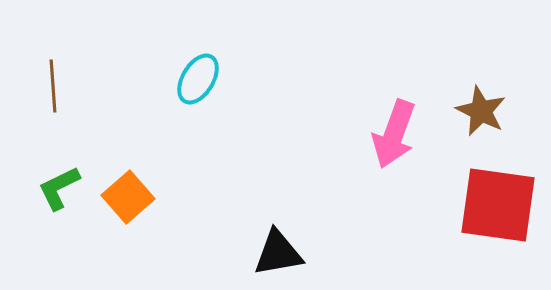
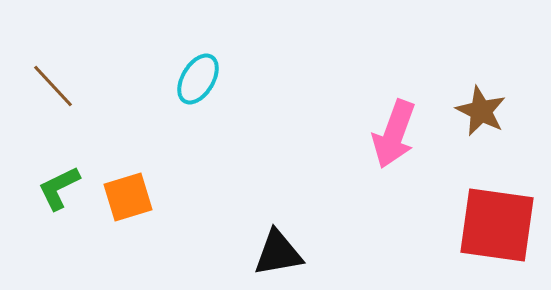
brown line: rotated 39 degrees counterclockwise
orange square: rotated 24 degrees clockwise
red square: moved 1 px left, 20 px down
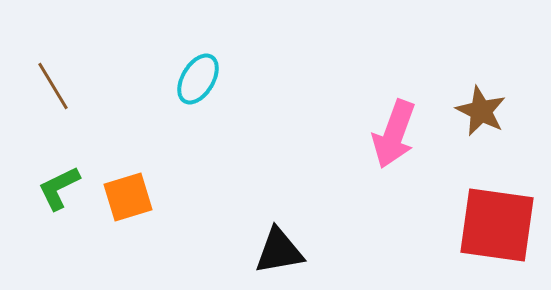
brown line: rotated 12 degrees clockwise
black triangle: moved 1 px right, 2 px up
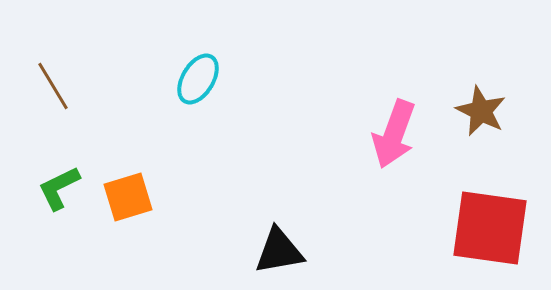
red square: moved 7 px left, 3 px down
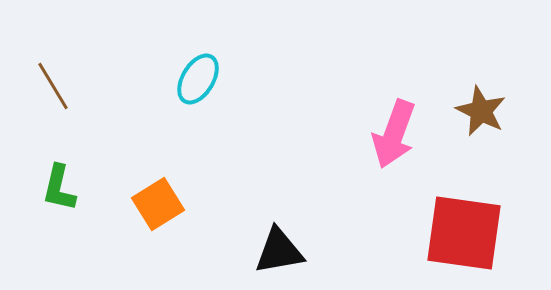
green L-shape: rotated 51 degrees counterclockwise
orange square: moved 30 px right, 7 px down; rotated 15 degrees counterclockwise
red square: moved 26 px left, 5 px down
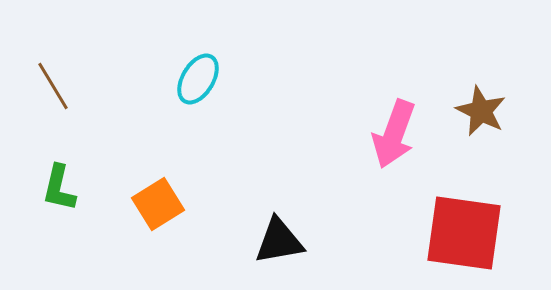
black triangle: moved 10 px up
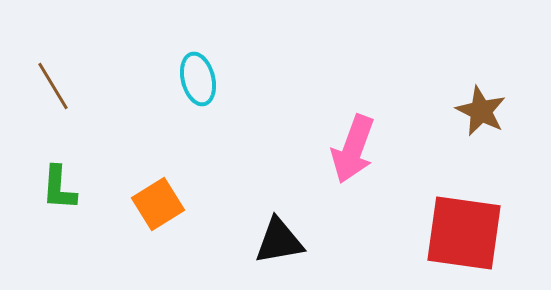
cyan ellipse: rotated 45 degrees counterclockwise
pink arrow: moved 41 px left, 15 px down
green L-shape: rotated 9 degrees counterclockwise
